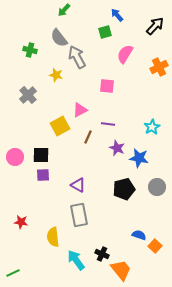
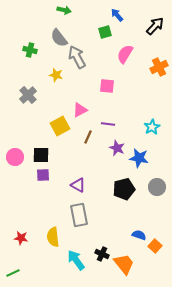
green arrow: rotated 120 degrees counterclockwise
red star: moved 16 px down
orange trapezoid: moved 3 px right, 6 px up
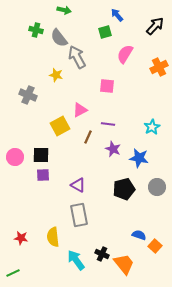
green cross: moved 6 px right, 20 px up
gray cross: rotated 24 degrees counterclockwise
purple star: moved 4 px left, 1 px down
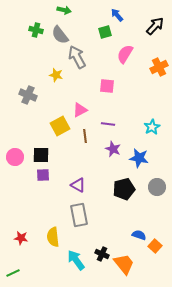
gray semicircle: moved 1 px right, 3 px up
brown line: moved 3 px left, 1 px up; rotated 32 degrees counterclockwise
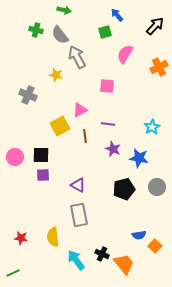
blue semicircle: rotated 152 degrees clockwise
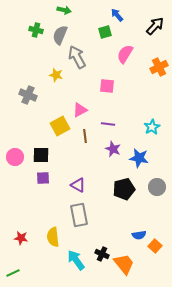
gray semicircle: rotated 60 degrees clockwise
purple square: moved 3 px down
